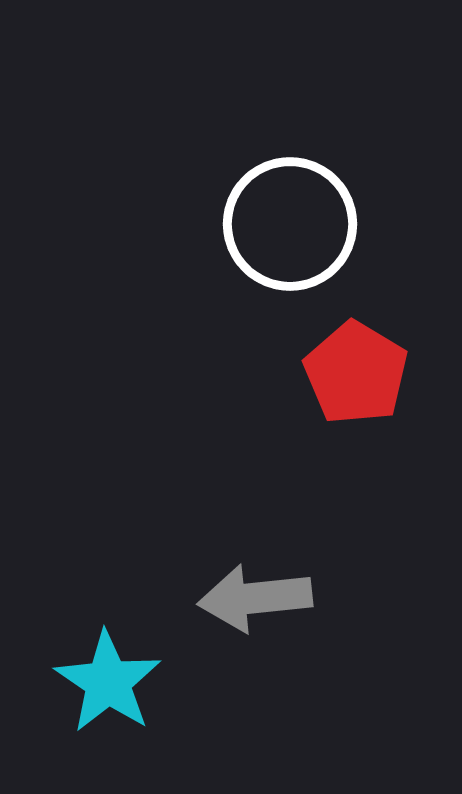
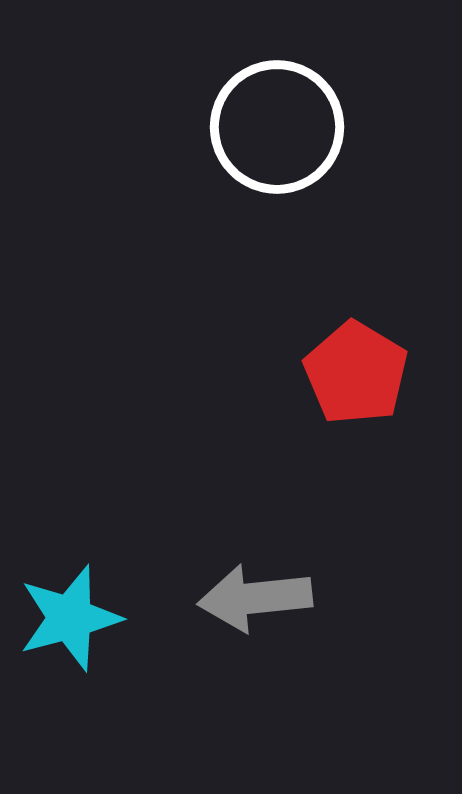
white circle: moved 13 px left, 97 px up
cyan star: moved 38 px left, 64 px up; rotated 23 degrees clockwise
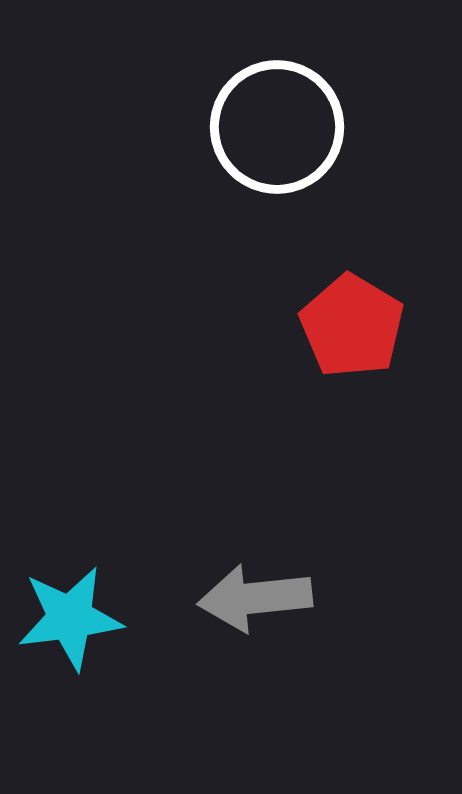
red pentagon: moved 4 px left, 47 px up
cyan star: rotated 8 degrees clockwise
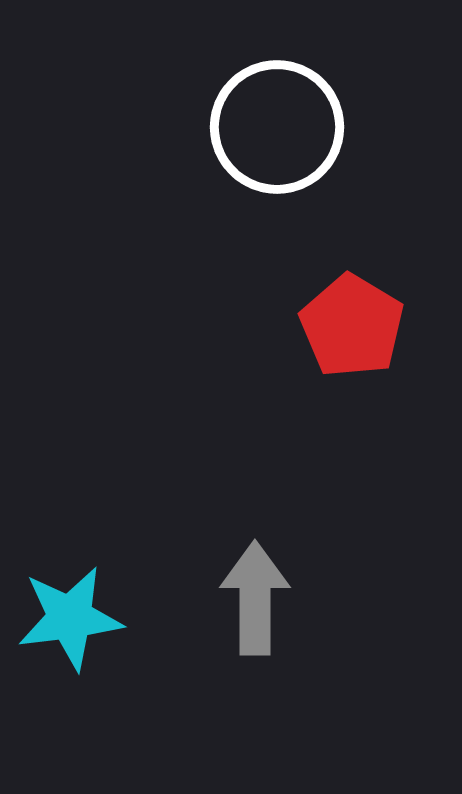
gray arrow: rotated 96 degrees clockwise
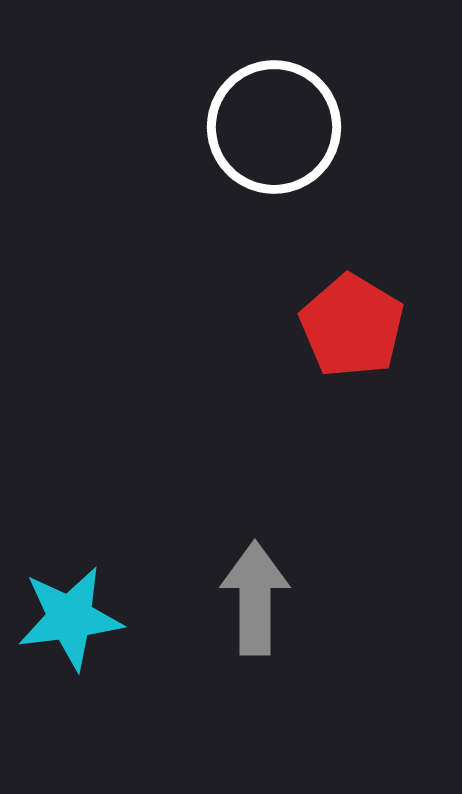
white circle: moved 3 px left
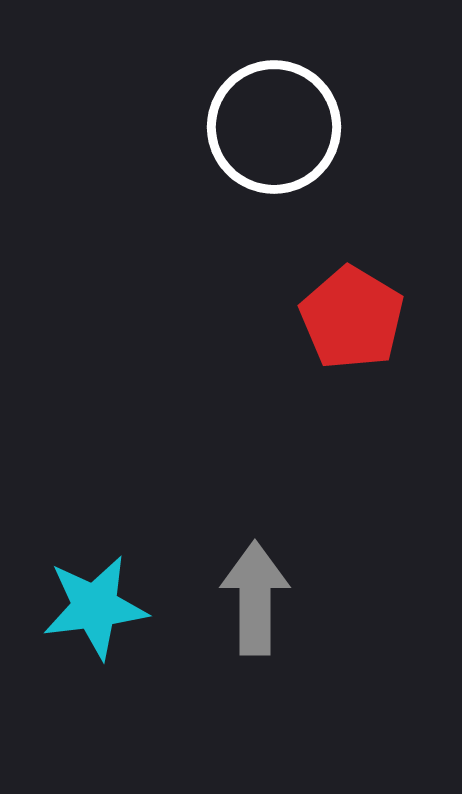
red pentagon: moved 8 px up
cyan star: moved 25 px right, 11 px up
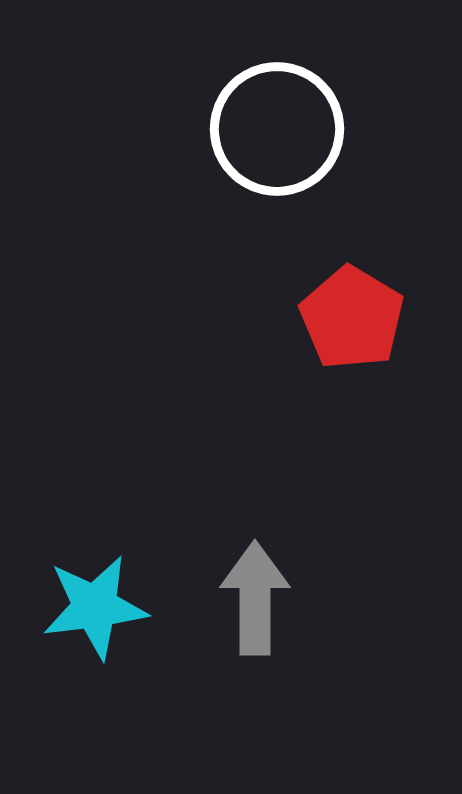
white circle: moved 3 px right, 2 px down
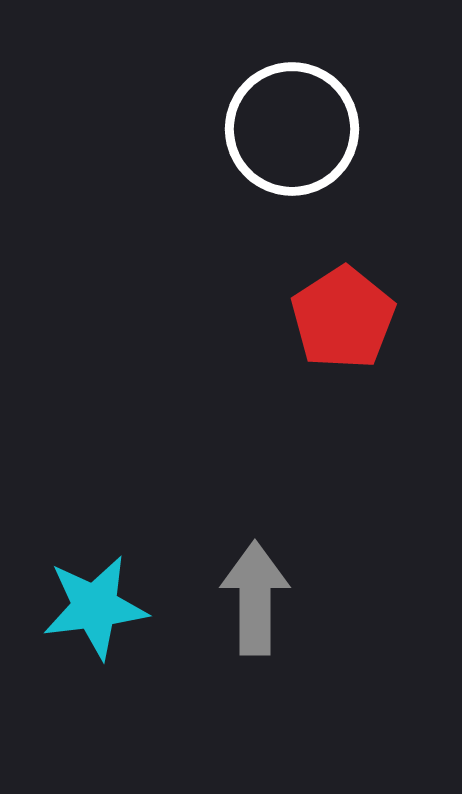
white circle: moved 15 px right
red pentagon: moved 9 px left; rotated 8 degrees clockwise
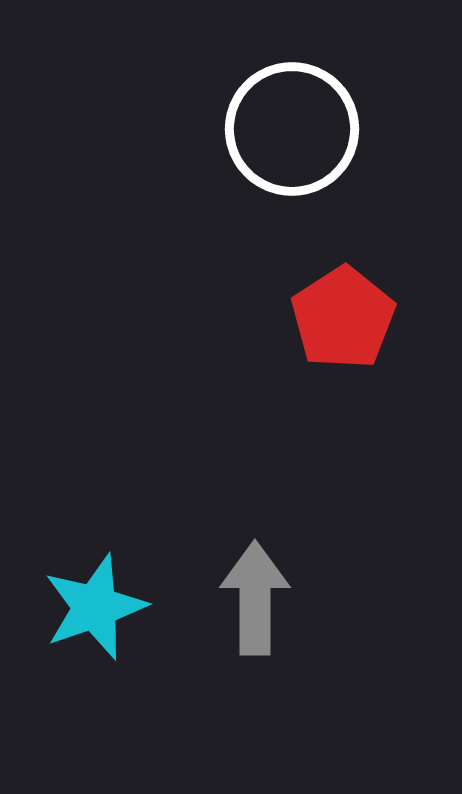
cyan star: rotated 12 degrees counterclockwise
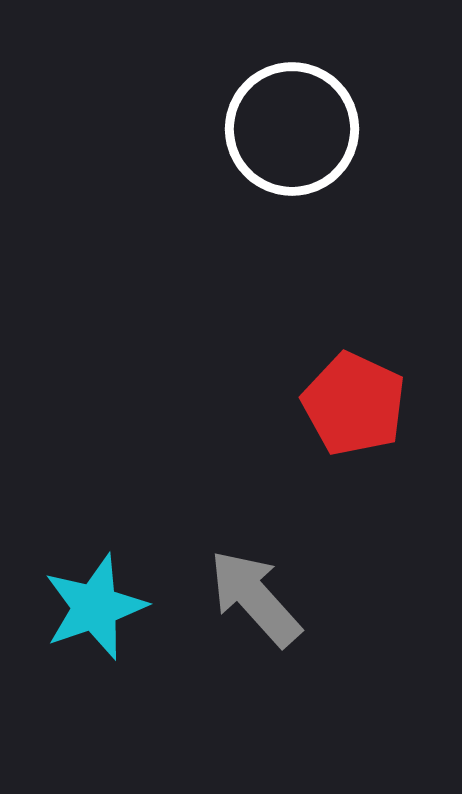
red pentagon: moved 11 px right, 86 px down; rotated 14 degrees counterclockwise
gray arrow: rotated 42 degrees counterclockwise
